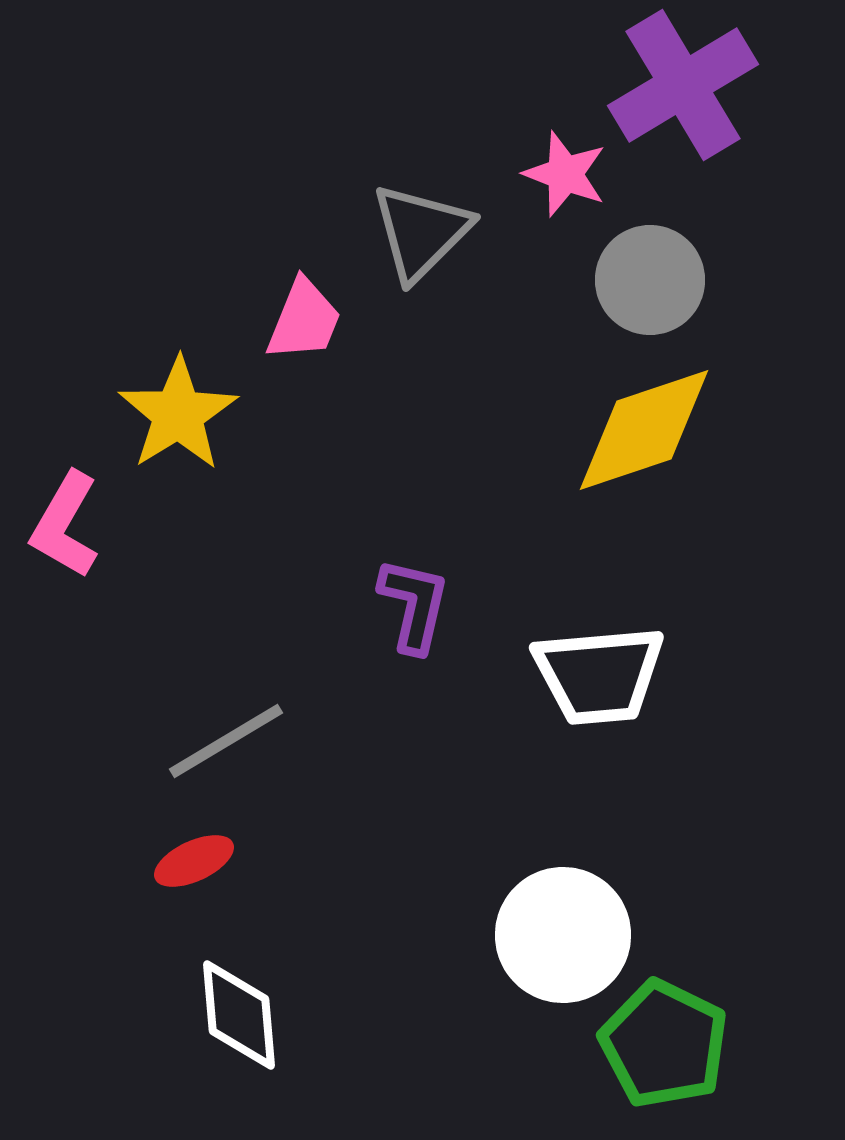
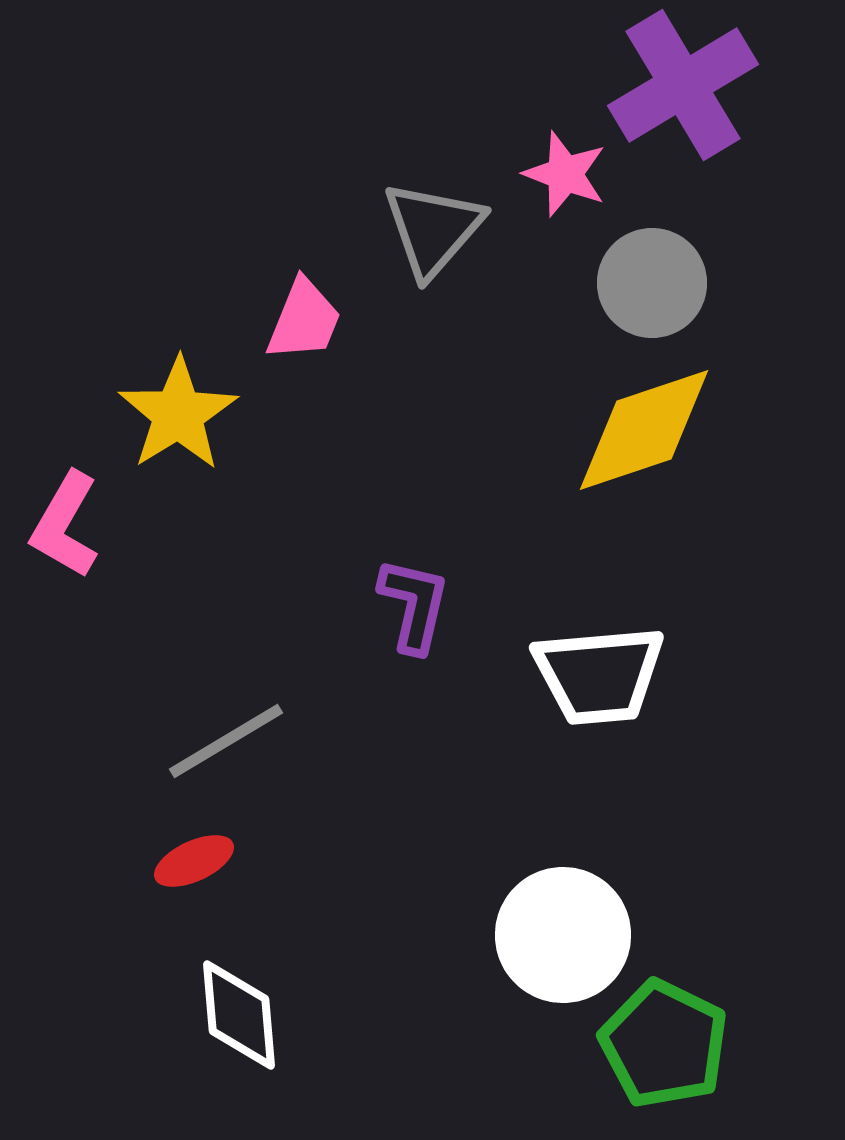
gray triangle: moved 12 px right, 3 px up; rotated 4 degrees counterclockwise
gray circle: moved 2 px right, 3 px down
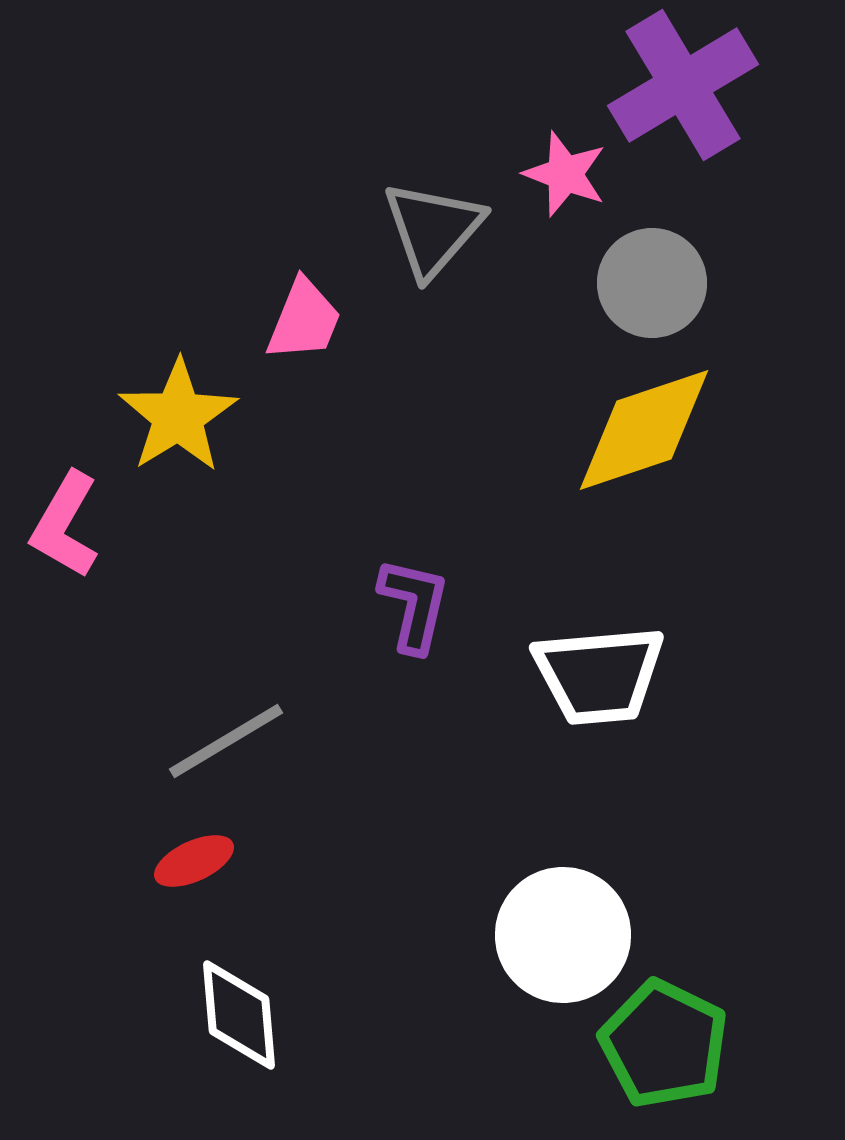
yellow star: moved 2 px down
